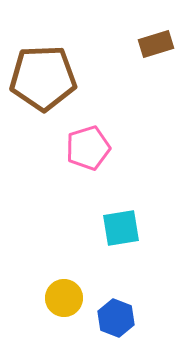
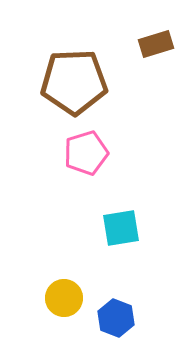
brown pentagon: moved 31 px right, 4 px down
pink pentagon: moved 2 px left, 5 px down
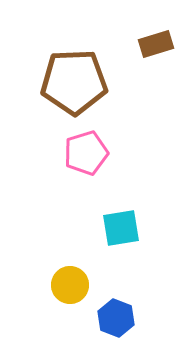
yellow circle: moved 6 px right, 13 px up
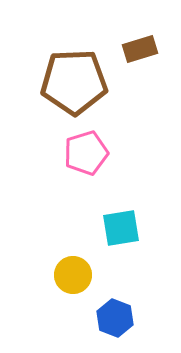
brown rectangle: moved 16 px left, 5 px down
yellow circle: moved 3 px right, 10 px up
blue hexagon: moved 1 px left
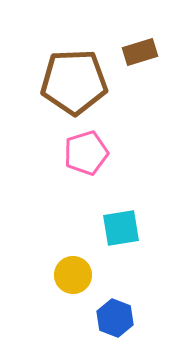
brown rectangle: moved 3 px down
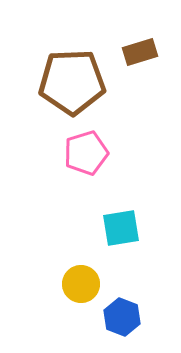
brown pentagon: moved 2 px left
yellow circle: moved 8 px right, 9 px down
blue hexagon: moved 7 px right, 1 px up
